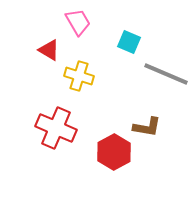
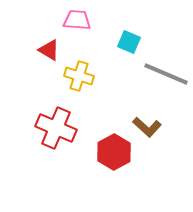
pink trapezoid: moved 1 px left, 2 px up; rotated 56 degrees counterclockwise
brown L-shape: rotated 32 degrees clockwise
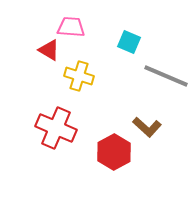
pink trapezoid: moved 6 px left, 7 px down
gray line: moved 2 px down
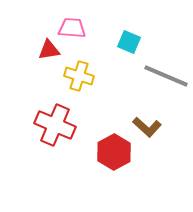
pink trapezoid: moved 1 px right, 1 px down
red triangle: rotated 40 degrees counterclockwise
red cross: moved 1 px left, 3 px up
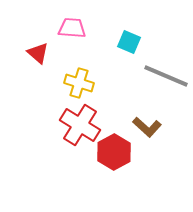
red triangle: moved 11 px left, 3 px down; rotated 50 degrees clockwise
yellow cross: moved 7 px down
red cross: moved 25 px right; rotated 9 degrees clockwise
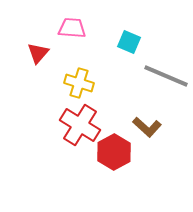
red triangle: rotated 30 degrees clockwise
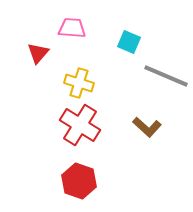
red hexagon: moved 35 px left, 29 px down; rotated 12 degrees counterclockwise
